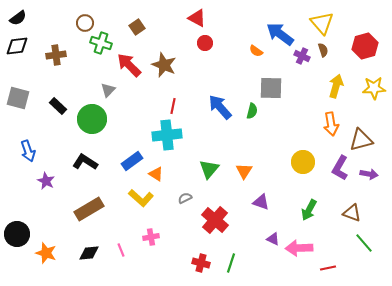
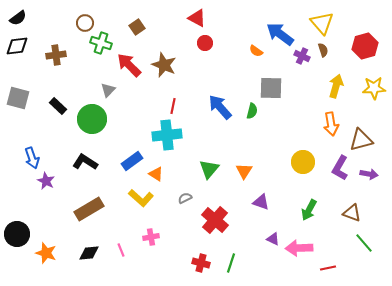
blue arrow at (28, 151): moved 4 px right, 7 px down
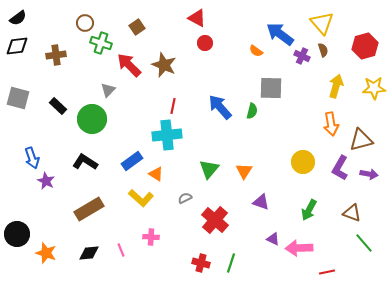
pink cross at (151, 237): rotated 14 degrees clockwise
red line at (328, 268): moved 1 px left, 4 px down
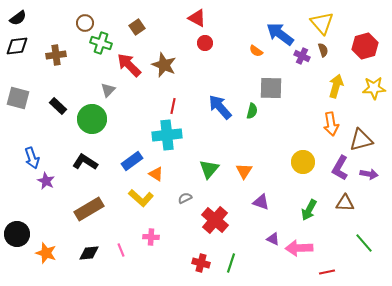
brown triangle at (352, 213): moved 7 px left, 10 px up; rotated 18 degrees counterclockwise
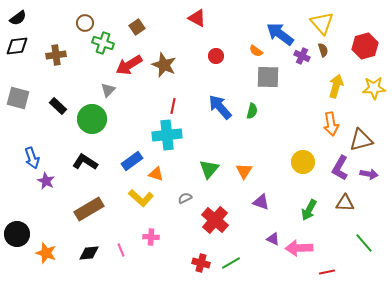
green cross at (101, 43): moved 2 px right
red circle at (205, 43): moved 11 px right, 13 px down
red arrow at (129, 65): rotated 76 degrees counterclockwise
gray square at (271, 88): moved 3 px left, 11 px up
orange triangle at (156, 174): rotated 14 degrees counterclockwise
green line at (231, 263): rotated 42 degrees clockwise
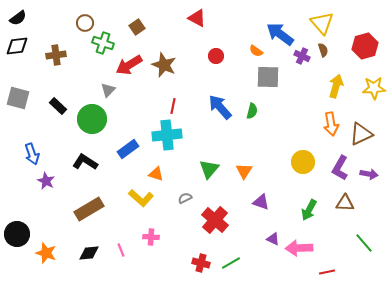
brown triangle at (361, 140): moved 6 px up; rotated 10 degrees counterclockwise
blue arrow at (32, 158): moved 4 px up
blue rectangle at (132, 161): moved 4 px left, 12 px up
